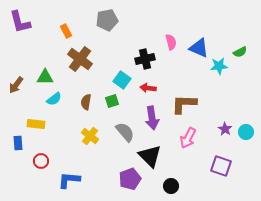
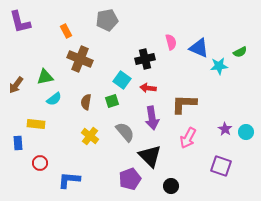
brown cross: rotated 15 degrees counterclockwise
green triangle: rotated 12 degrees counterclockwise
red circle: moved 1 px left, 2 px down
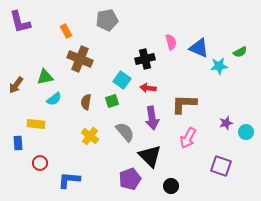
purple star: moved 1 px right, 6 px up; rotated 24 degrees clockwise
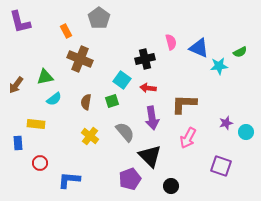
gray pentagon: moved 8 px left, 2 px up; rotated 25 degrees counterclockwise
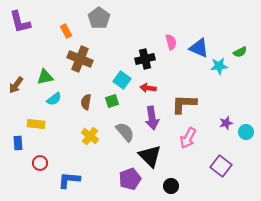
purple square: rotated 20 degrees clockwise
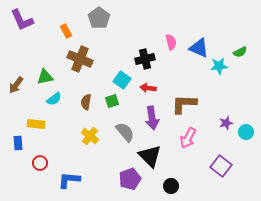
purple L-shape: moved 2 px right, 2 px up; rotated 10 degrees counterclockwise
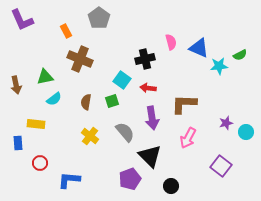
green semicircle: moved 3 px down
brown arrow: rotated 48 degrees counterclockwise
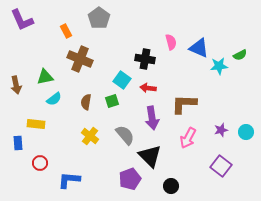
black cross: rotated 24 degrees clockwise
purple star: moved 5 px left, 7 px down
gray semicircle: moved 3 px down
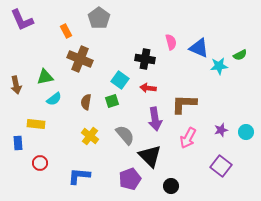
cyan square: moved 2 px left
purple arrow: moved 3 px right, 1 px down
blue L-shape: moved 10 px right, 4 px up
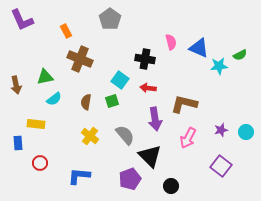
gray pentagon: moved 11 px right, 1 px down
brown L-shape: rotated 12 degrees clockwise
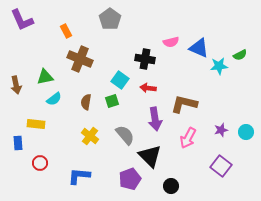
pink semicircle: rotated 91 degrees clockwise
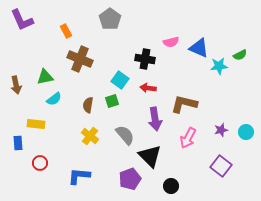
brown semicircle: moved 2 px right, 3 px down
